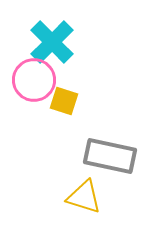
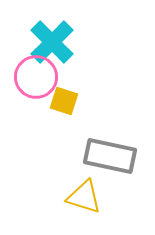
pink circle: moved 2 px right, 3 px up
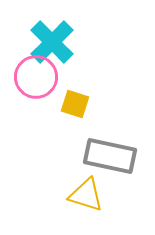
yellow square: moved 11 px right, 3 px down
yellow triangle: moved 2 px right, 2 px up
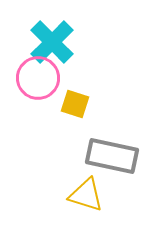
pink circle: moved 2 px right, 1 px down
gray rectangle: moved 2 px right
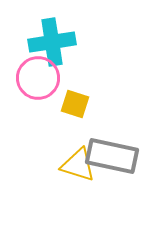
cyan cross: rotated 36 degrees clockwise
yellow triangle: moved 8 px left, 30 px up
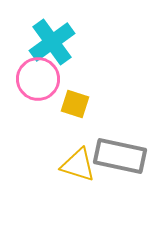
cyan cross: rotated 27 degrees counterclockwise
pink circle: moved 1 px down
gray rectangle: moved 8 px right
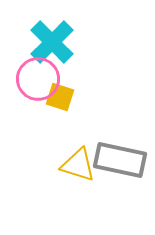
cyan cross: rotated 9 degrees counterclockwise
yellow square: moved 15 px left, 7 px up
gray rectangle: moved 4 px down
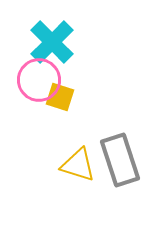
pink circle: moved 1 px right, 1 px down
gray rectangle: rotated 60 degrees clockwise
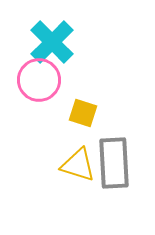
yellow square: moved 23 px right, 16 px down
gray rectangle: moved 6 px left, 3 px down; rotated 15 degrees clockwise
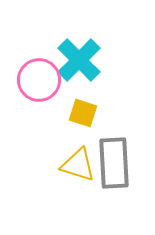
cyan cross: moved 27 px right, 18 px down
